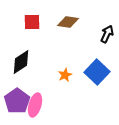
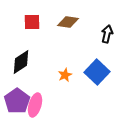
black arrow: rotated 12 degrees counterclockwise
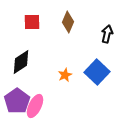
brown diamond: rotated 75 degrees counterclockwise
pink ellipse: moved 1 px down; rotated 10 degrees clockwise
